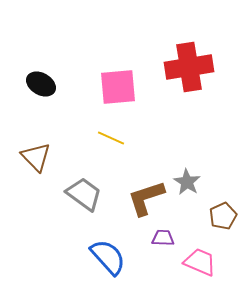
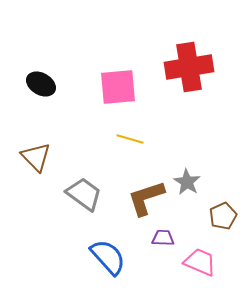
yellow line: moved 19 px right, 1 px down; rotated 8 degrees counterclockwise
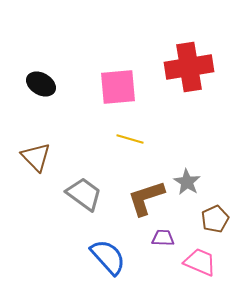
brown pentagon: moved 8 px left, 3 px down
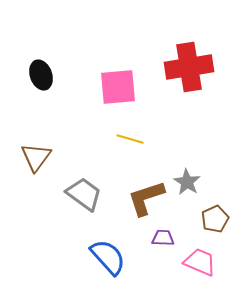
black ellipse: moved 9 px up; rotated 40 degrees clockwise
brown triangle: rotated 20 degrees clockwise
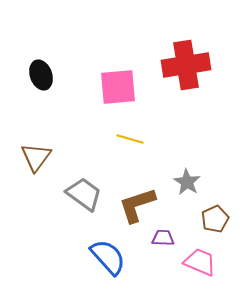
red cross: moved 3 px left, 2 px up
brown L-shape: moved 9 px left, 7 px down
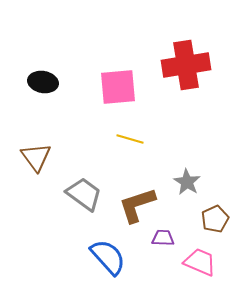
black ellipse: moved 2 px right, 7 px down; rotated 60 degrees counterclockwise
brown triangle: rotated 12 degrees counterclockwise
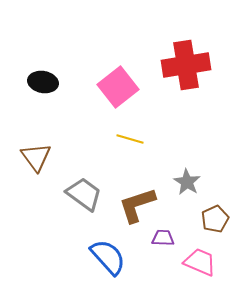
pink square: rotated 33 degrees counterclockwise
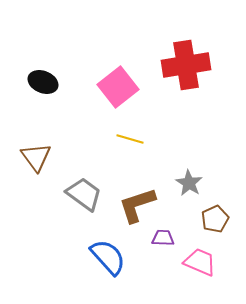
black ellipse: rotated 12 degrees clockwise
gray star: moved 2 px right, 1 px down
